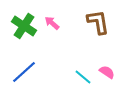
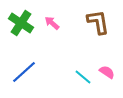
green cross: moved 3 px left, 3 px up
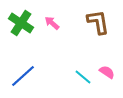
blue line: moved 1 px left, 4 px down
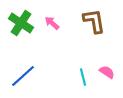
brown L-shape: moved 4 px left, 1 px up
cyan line: rotated 36 degrees clockwise
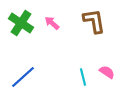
blue line: moved 1 px down
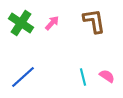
pink arrow: rotated 91 degrees clockwise
pink semicircle: moved 4 px down
